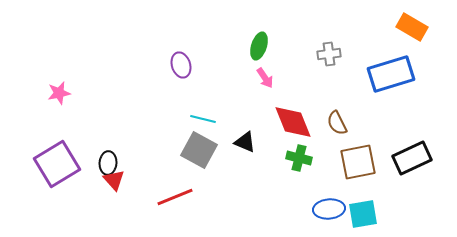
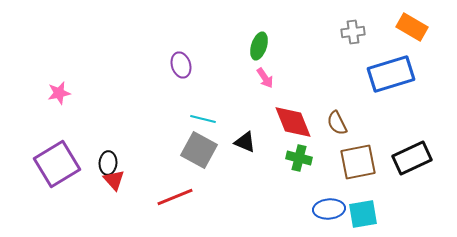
gray cross: moved 24 px right, 22 px up
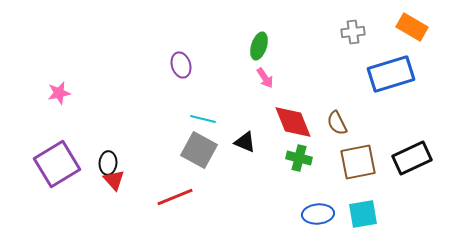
blue ellipse: moved 11 px left, 5 px down
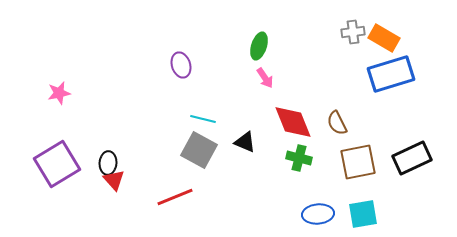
orange rectangle: moved 28 px left, 11 px down
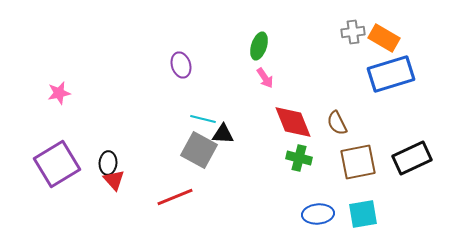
black triangle: moved 22 px left, 8 px up; rotated 20 degrees counterclockwise
